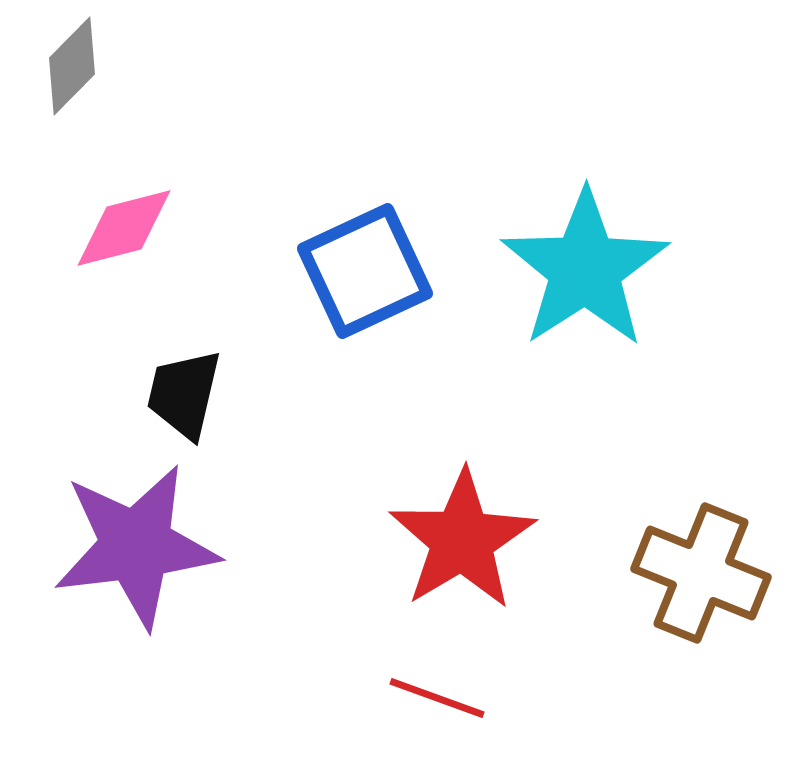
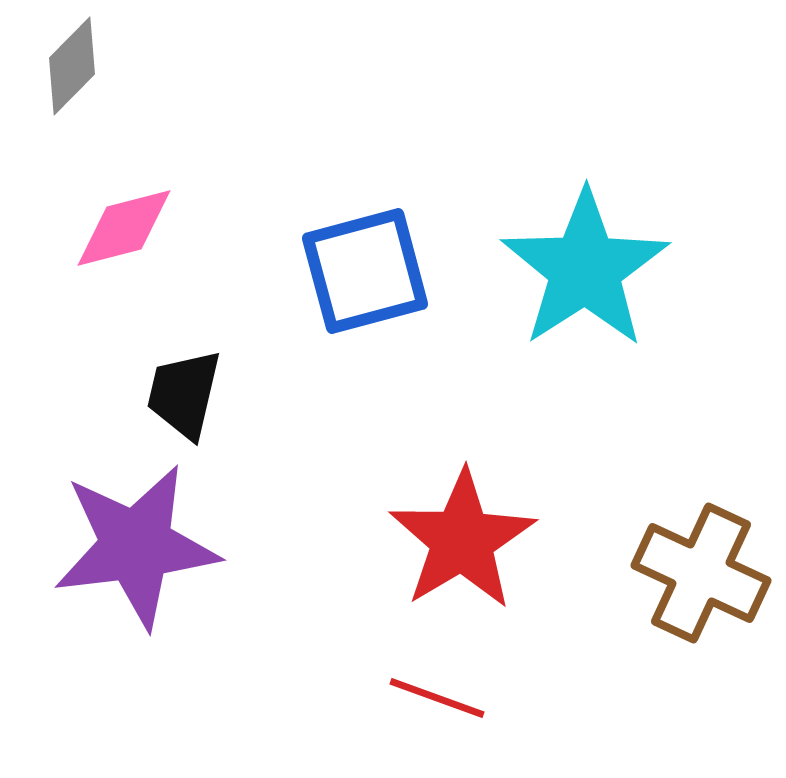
blue square: rotated 10 degrees clockwise
brown cross: rotated 3 degrees clockwise
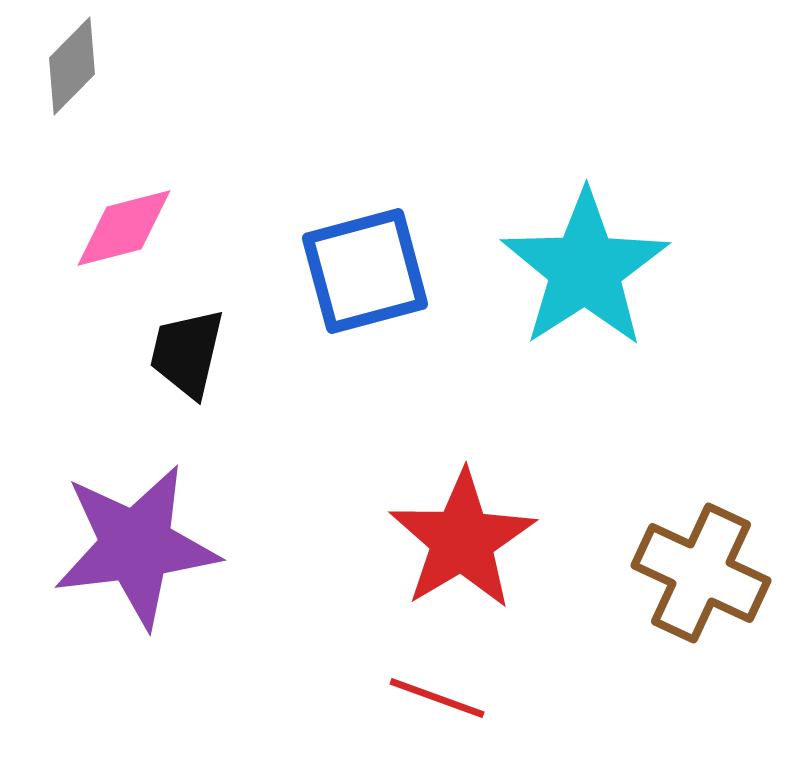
black trapezoid: moved 3 px right, 41 px up
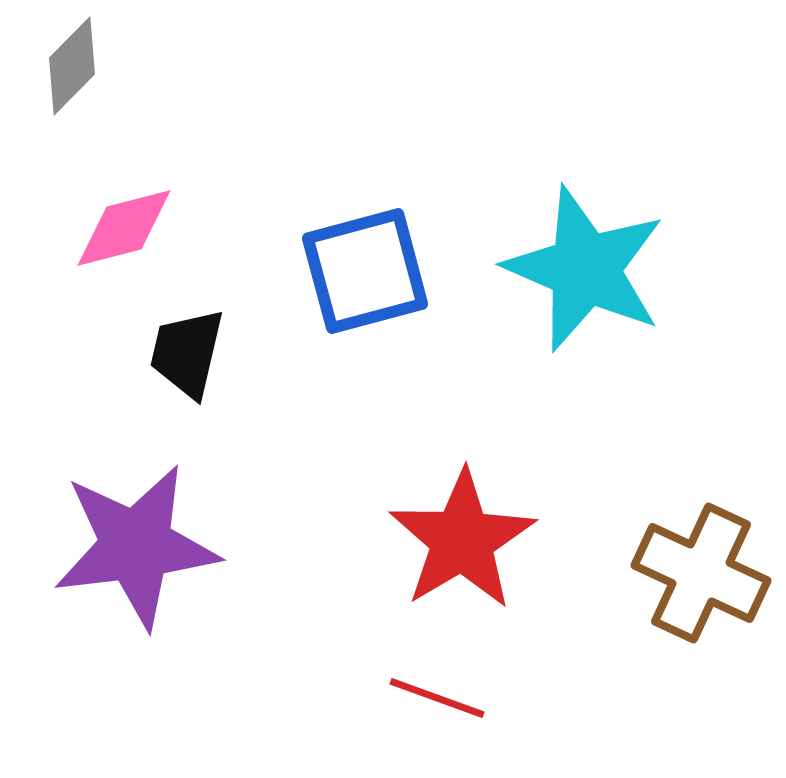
cyan star: rotated 16 degrees counterclockwise
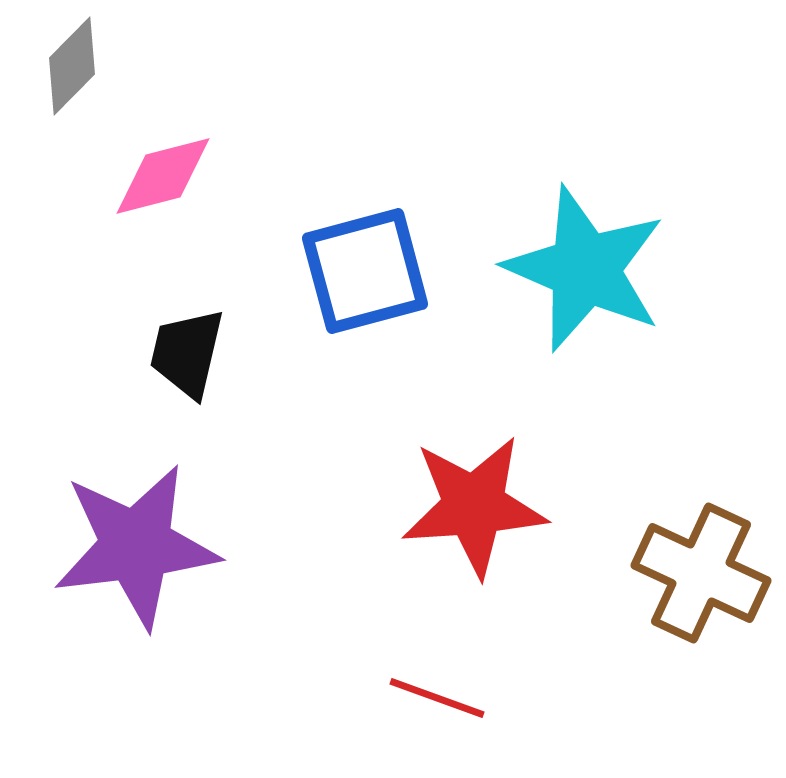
pink diamond: moved 39 px right, 52 px up
red star: moved 12 px right, 34 px up; rotated 27 degrees clockwise
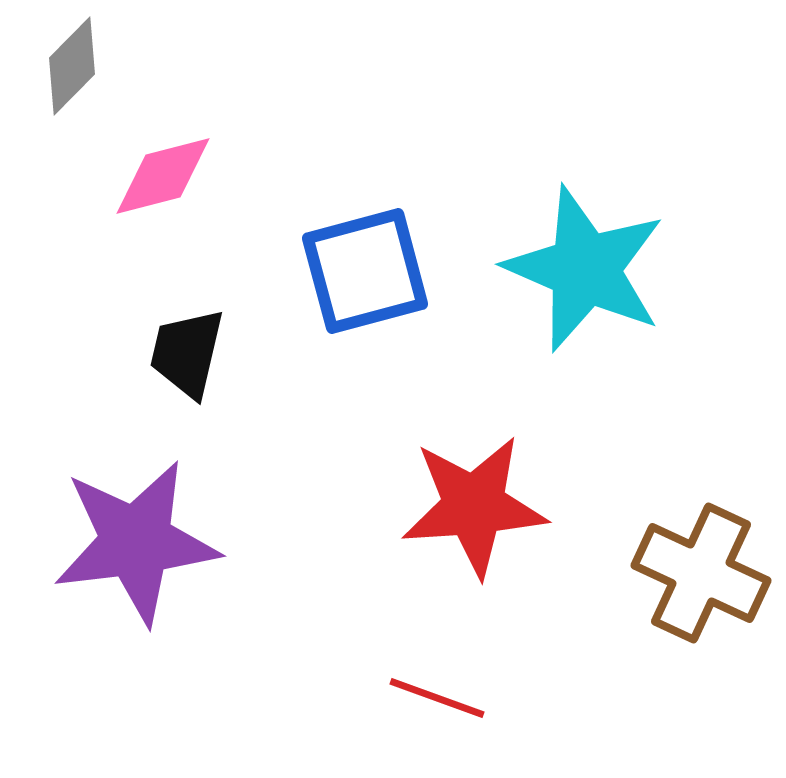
purple star: moved 4 px up
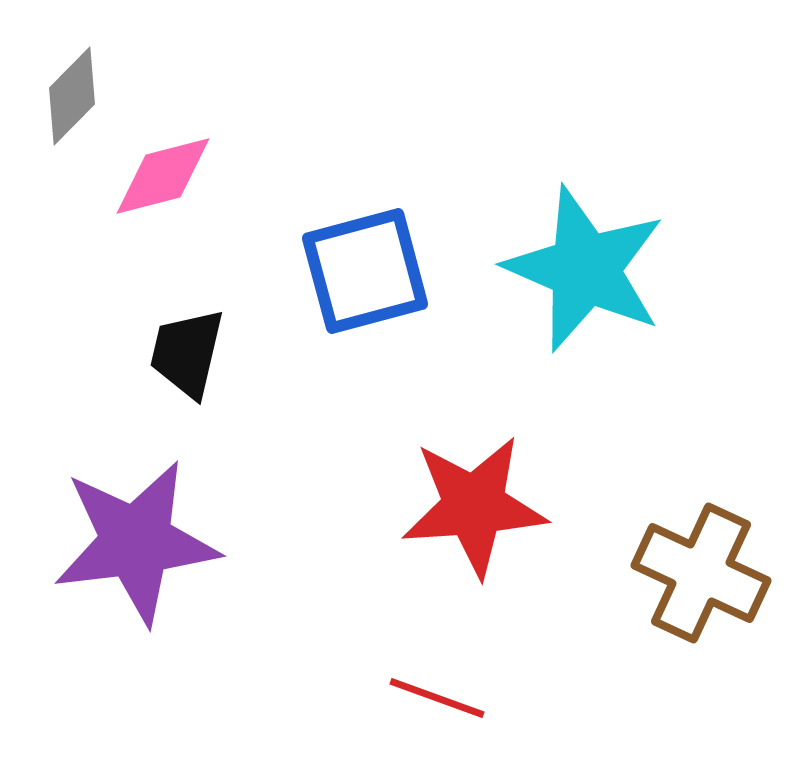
gray diamond: moved 30 px down
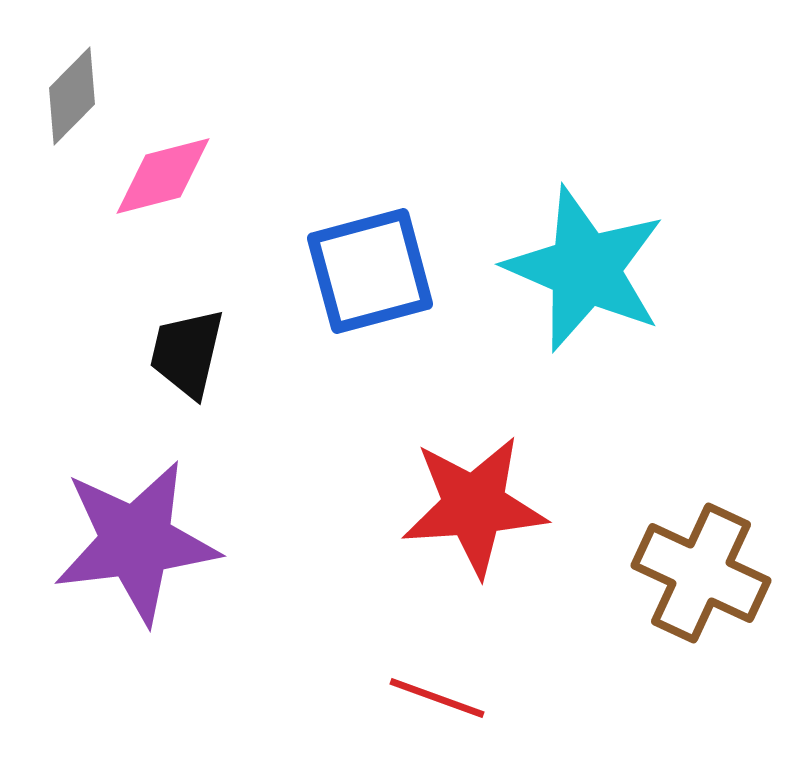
blue square: moved 5 px right
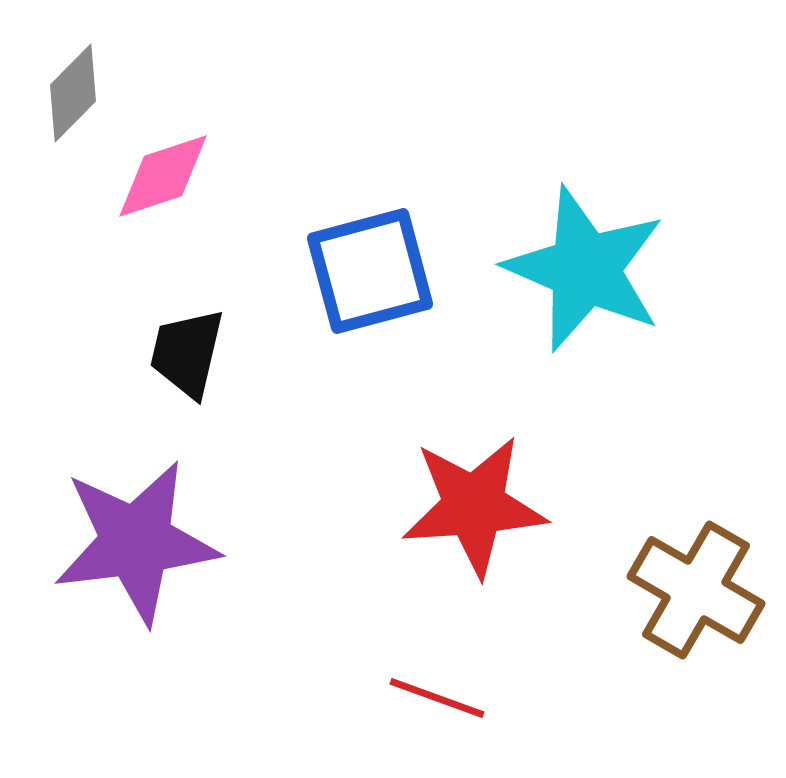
gray diamond: moved 1 px right, 3 px up
pink diamond: rotated 4 degrees counterclockwise
brown cross: moved 5 px left, 17 px down; rotated 5 degrees clockwise
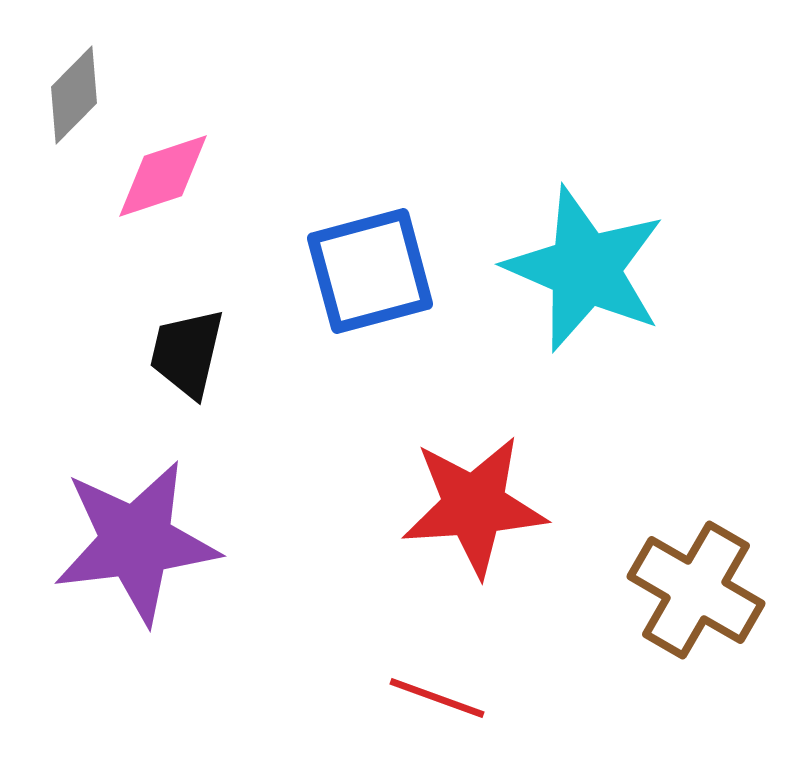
gray diamond: moved 1 px right, 2 px down
